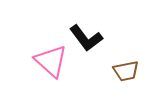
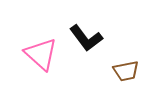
pink triangle: moved 10 px left, 7 px up
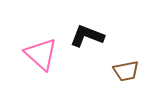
black L-shape: moved 1 px right, 2 px up; rotated 148 degrees clockwise
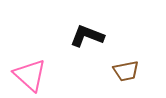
pink triangle: moved 11 px left, 21 px down
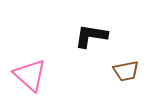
black L-shape: moved 4 px right; rotated 12 degrees counterclockwise
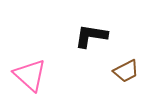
brown trapezoid: rotated 16 degrees counterclockwise
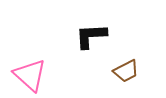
black L-shape: rotated 12 degrees counterclockwise
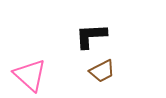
brown trapezoid: moved 24 px left
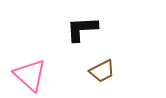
black L-shape: moved 9 px left, 7 px up
